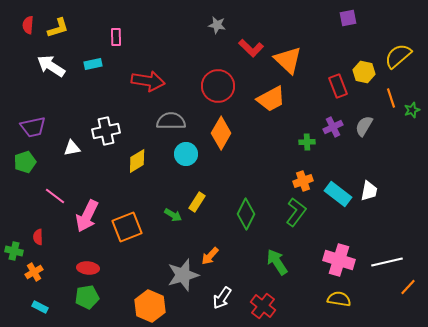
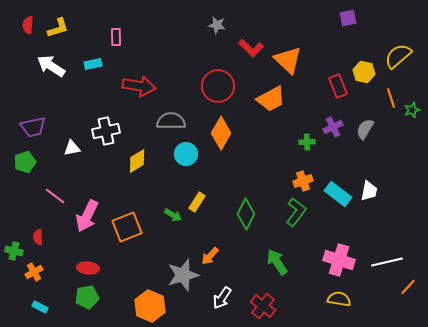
red arrow at (148, 81): moved 9 px left, 5 px down
gray semicircle at (364, 126): moved 1 px right, 3 px down
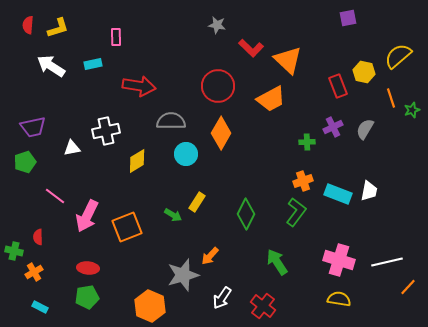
cyan rectangle at (338, 194): rotated 16 degrees counterclockwise
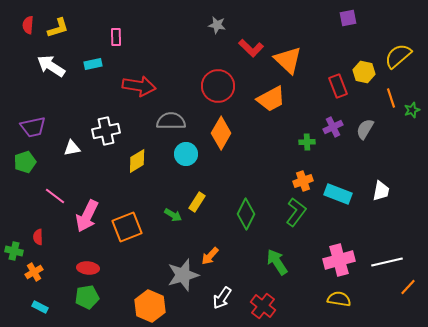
white trapezoid at (369, 191): moved 12 px right
pink cross at (339, 260): rotated 32 degrees counterclockwise
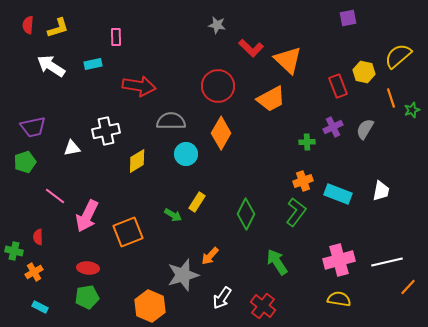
orange square at (127, 227): moved 1 px right, 5 px down
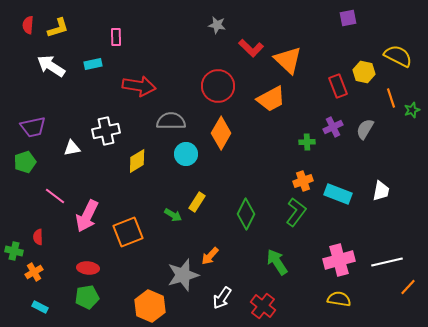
yellow semicircle at (398, 56): rotated 68 degrees clockwise
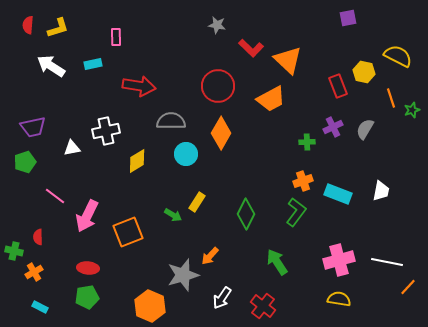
white line at (387, 262): rotated 24 degrees clockwise
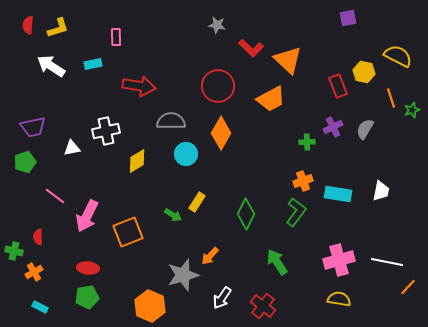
cyan rectangle at (338, 194): rotated 12 degrees counterclockwise
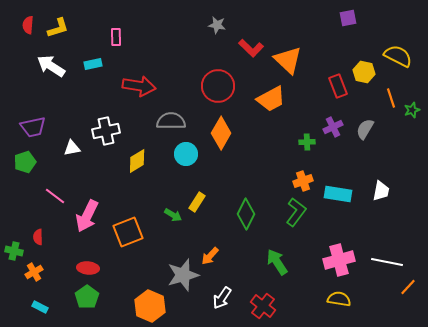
green pentagon at (87, 297): rotated 25 degrees counterclockwise
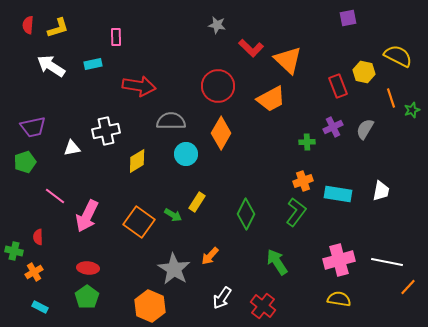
orange square at (128, 232): moved 11 px right, 10 px up; rotated 32 degrees counterclockwise
gray star at (183, 275): moved 9 px left, 6 px up; rotated 24 degrees counterclockwise
